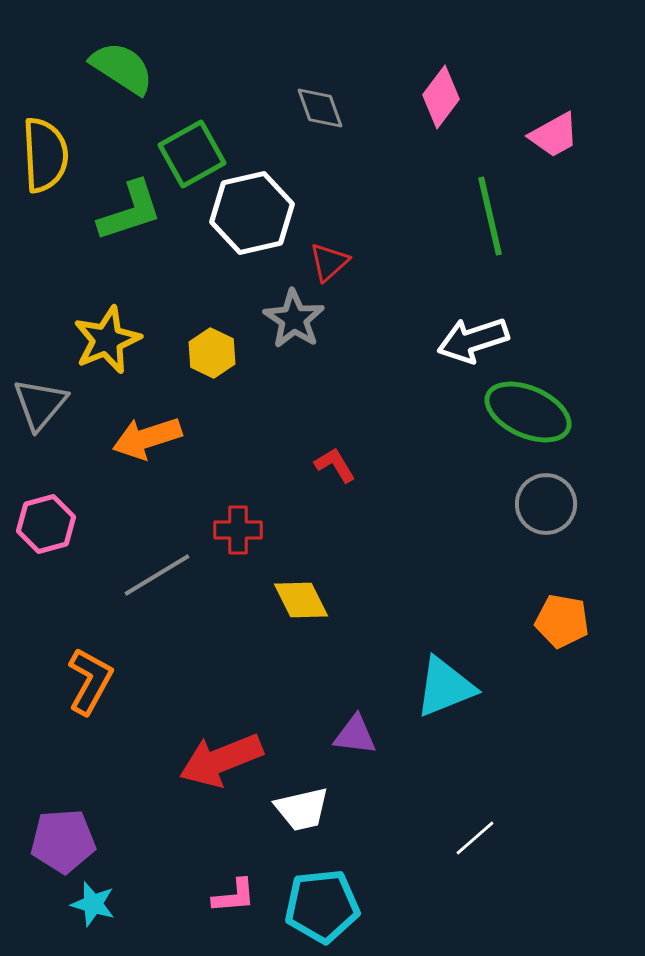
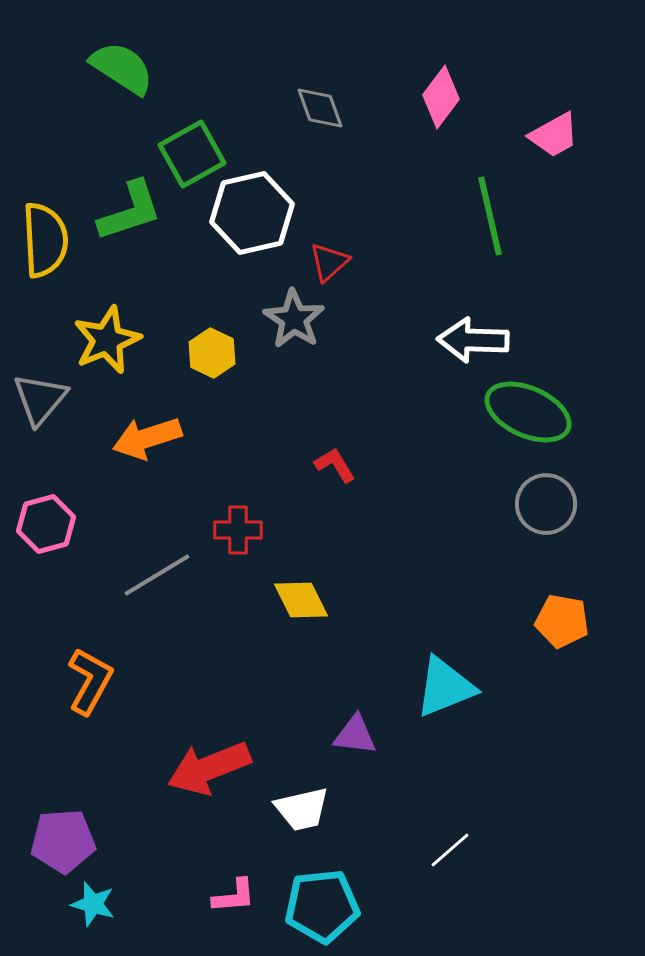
yellow semicircle: moved 85 px down
white arrow: rotated 20 degrees clockwise
gray triangle: moved 5 px up
red arrow: moved 12 px left, 8 px down
white line: moved 25 px left, 12 px down
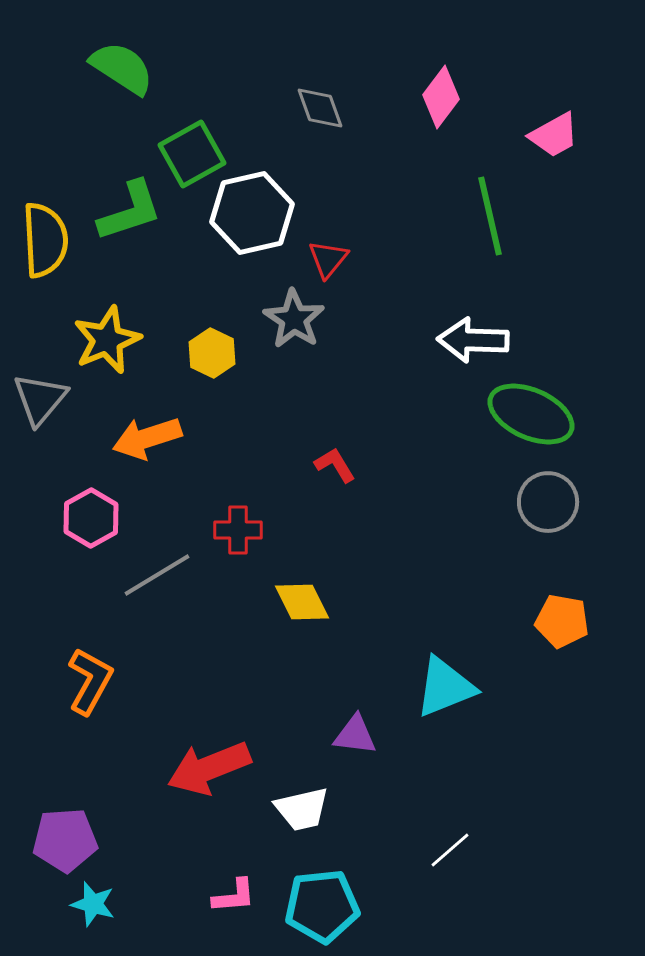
red triangle: moved 1 px left, 3 px up; rotated 9 degrees counterclockwise
green ellipse: moved 3 px right, 2 px down
gray circle: moved 2 px right, 2 px up
pink hexagon: moved 45 px right, 6 px up; rotated 14 degrees counterclockwise
yellow diamond: moved 1 px right, 2 px down
purple pentagon: moved 2 px right, 1 px up
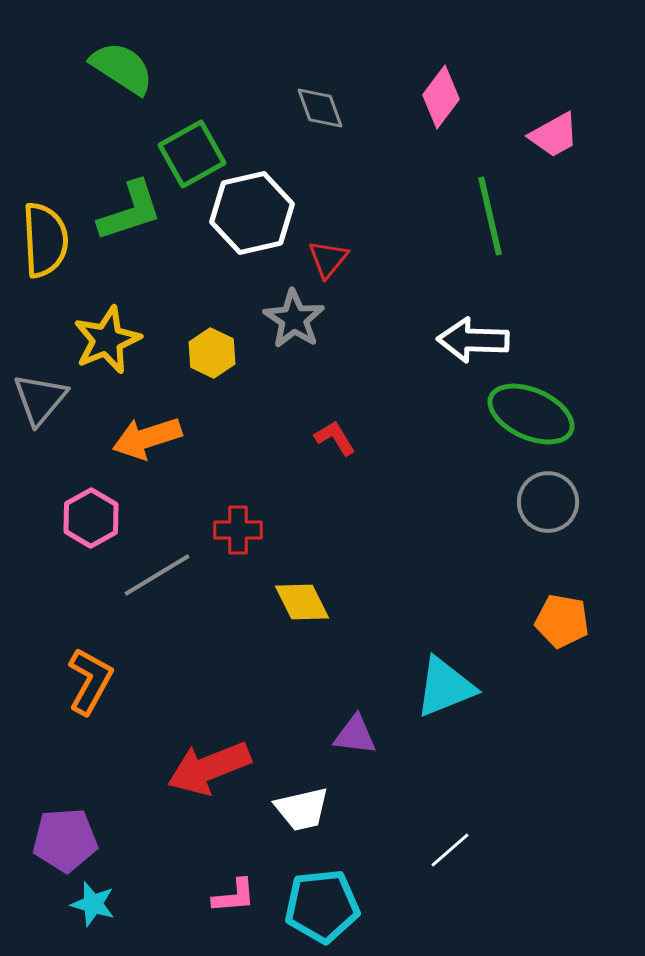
red L-shape: moved 27 px up
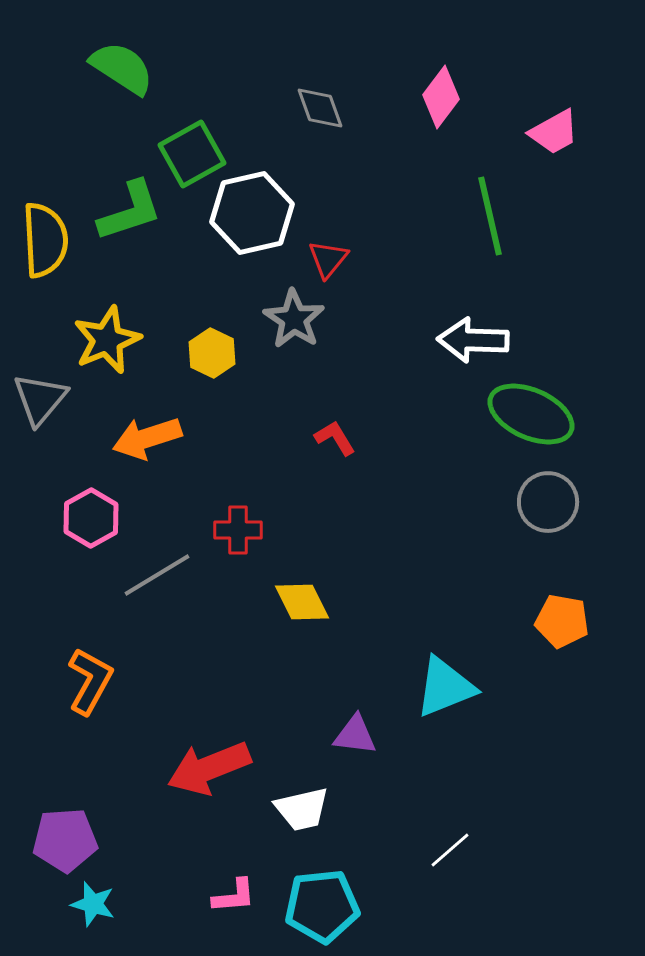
pink trapezoid: moved 3 px up
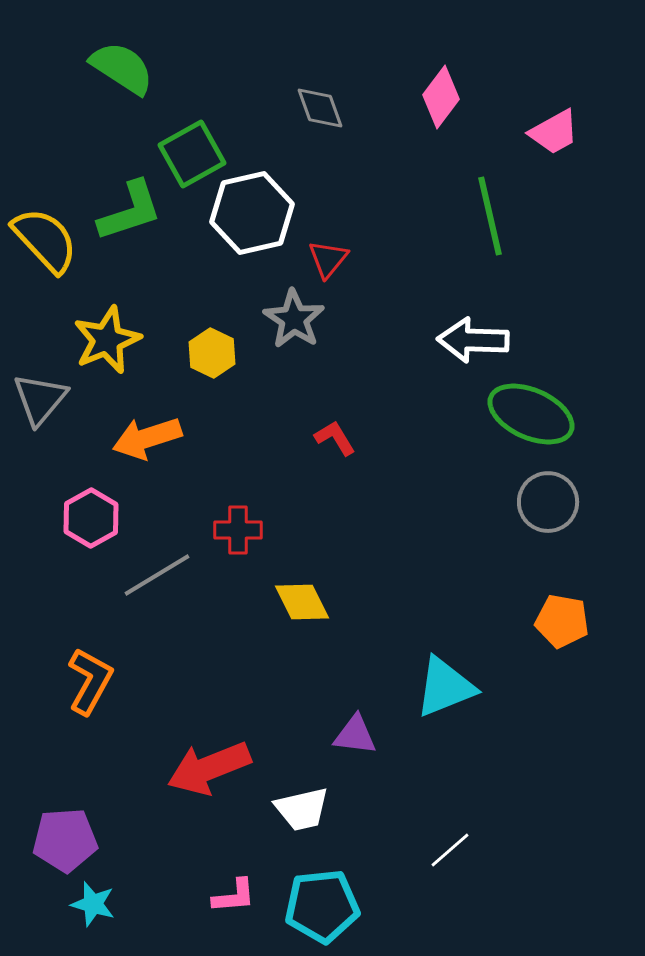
yellow semicircle: rotated 40 degrees counterclockwise
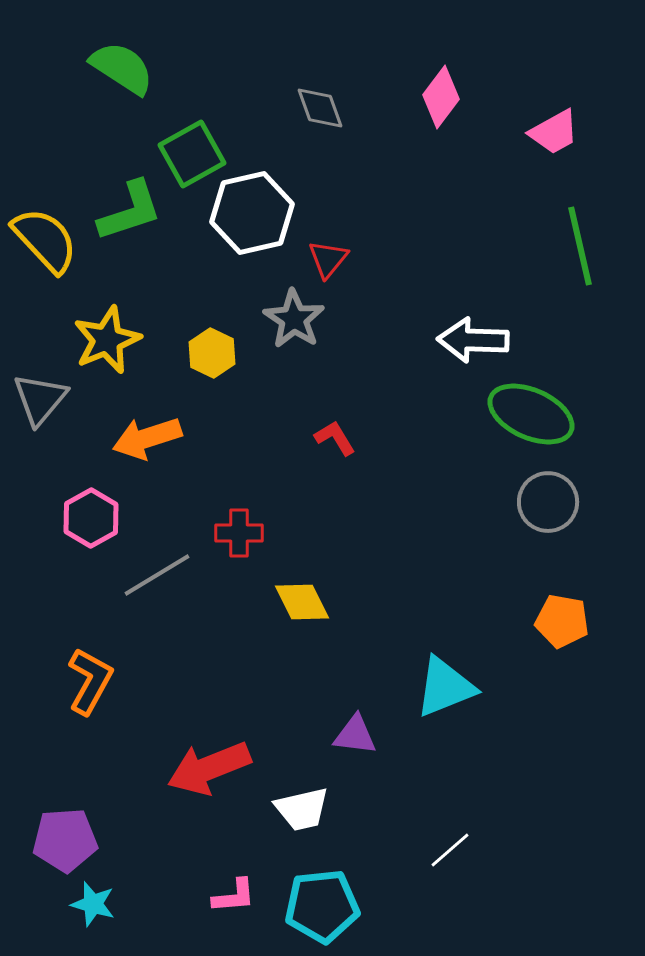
green line: moved 90 px right, 30 px down
red cross: moved 1 px right, 3 px down
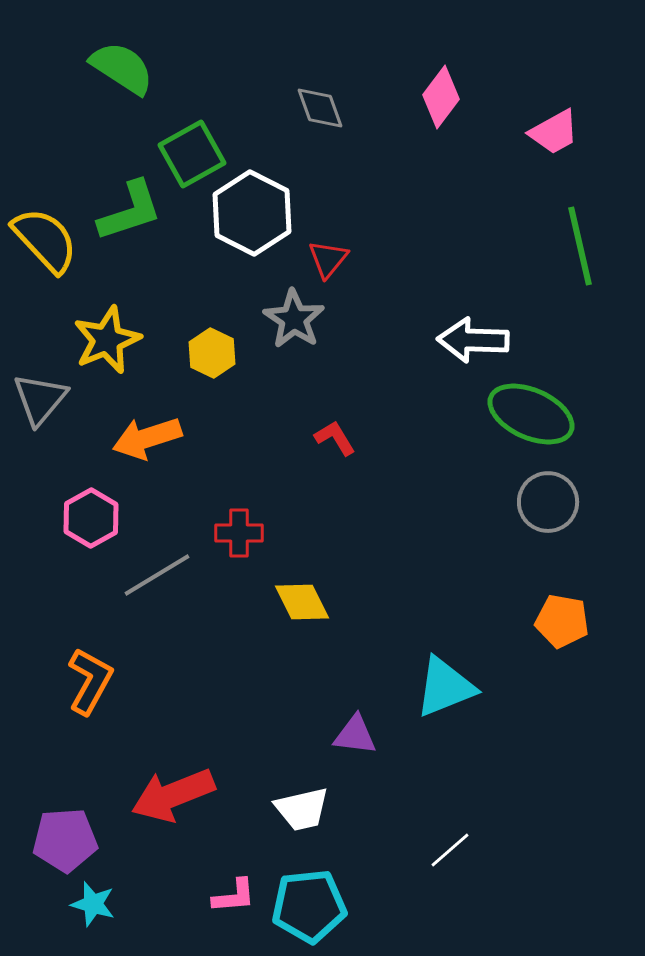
white hexagon: rotated 20 degrees counterclockwise
red arrow: moved 36 px left, 27 px down
cyan pentagon: moved 13 px left
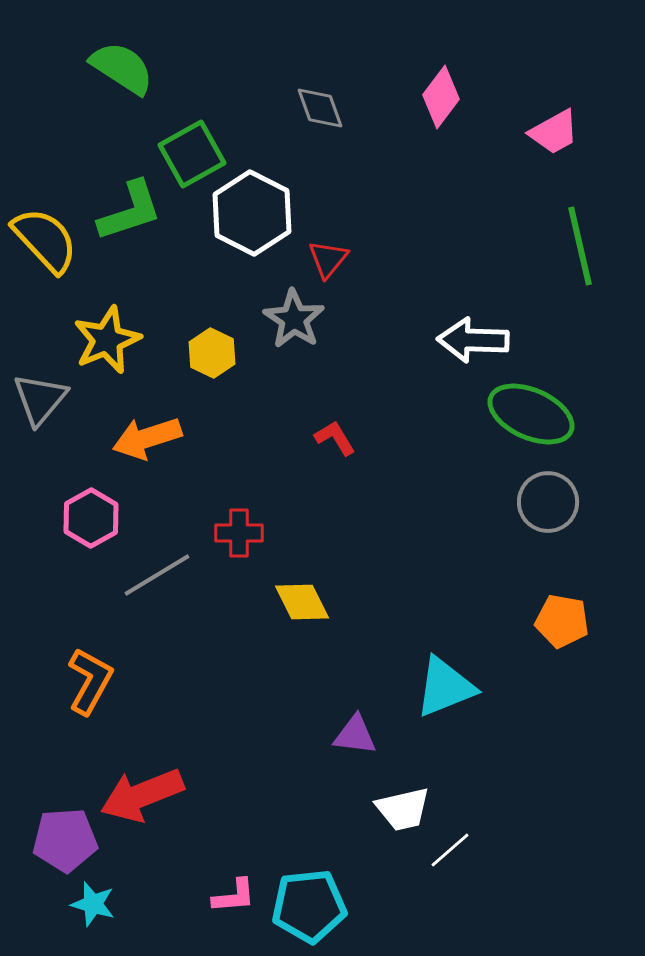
red arrow: moved 31 px left
white trapezoid: moved 101 px right
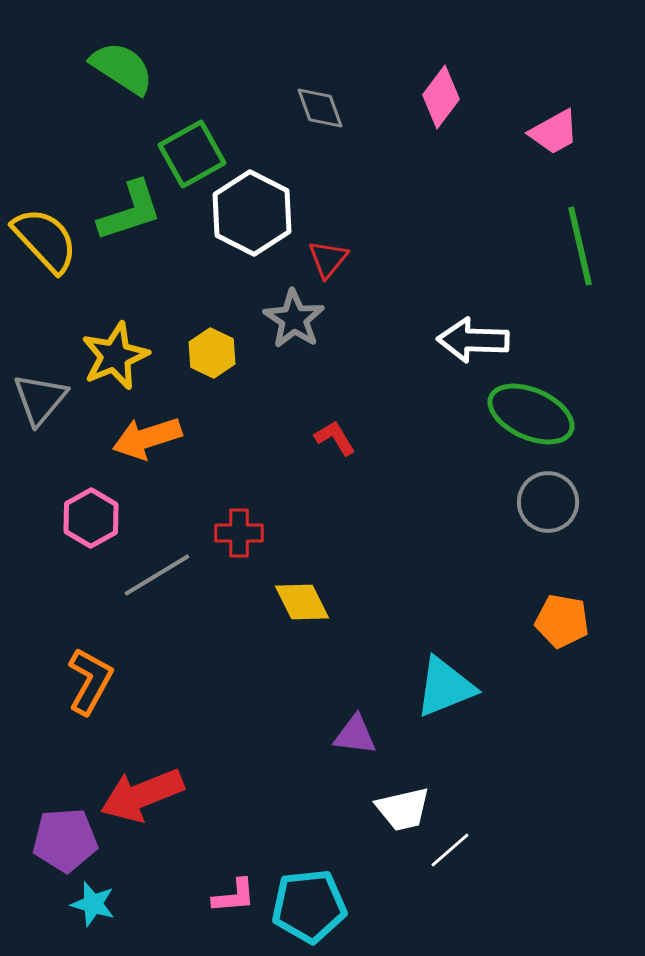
yellow star: moved 8 px right, 16 px down
